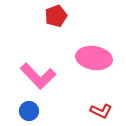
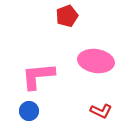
red pentagon: moved 11 px right
pink ellipse: moved 2 px right, 3 px down
pink L-shape: rotated 129 degrees clockwise
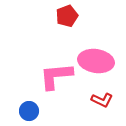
pink L-shape: moved 18 px right
red L-shape: moved 1 px right, 11 px up
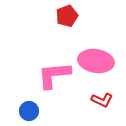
pink L-shape: moved 2 px left, 1 px up
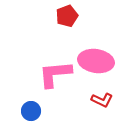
pink L-shape: moved 1 px right, 1 px up
blue circle: moved 2 px right
